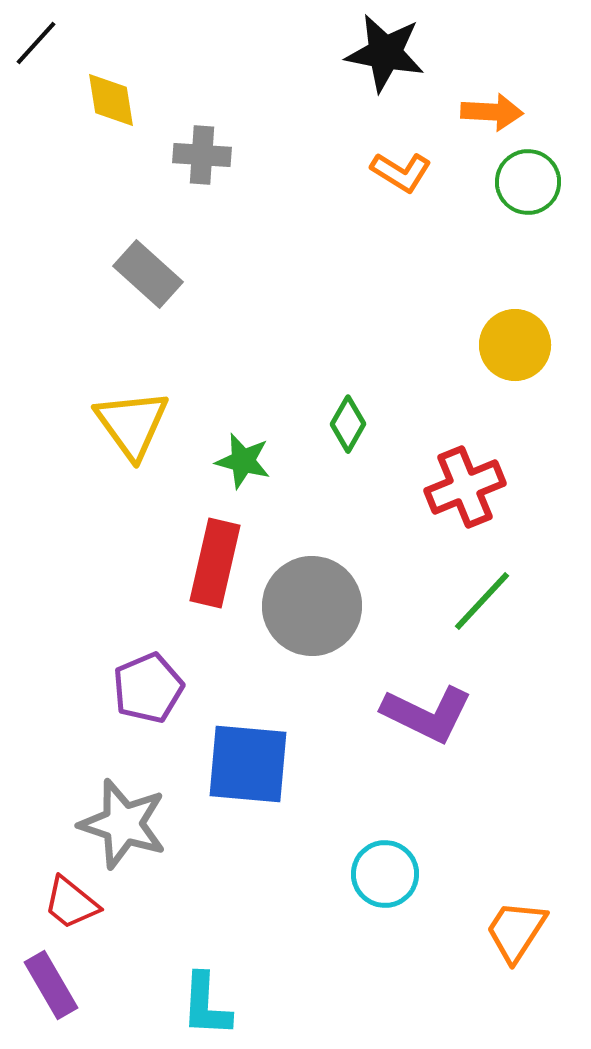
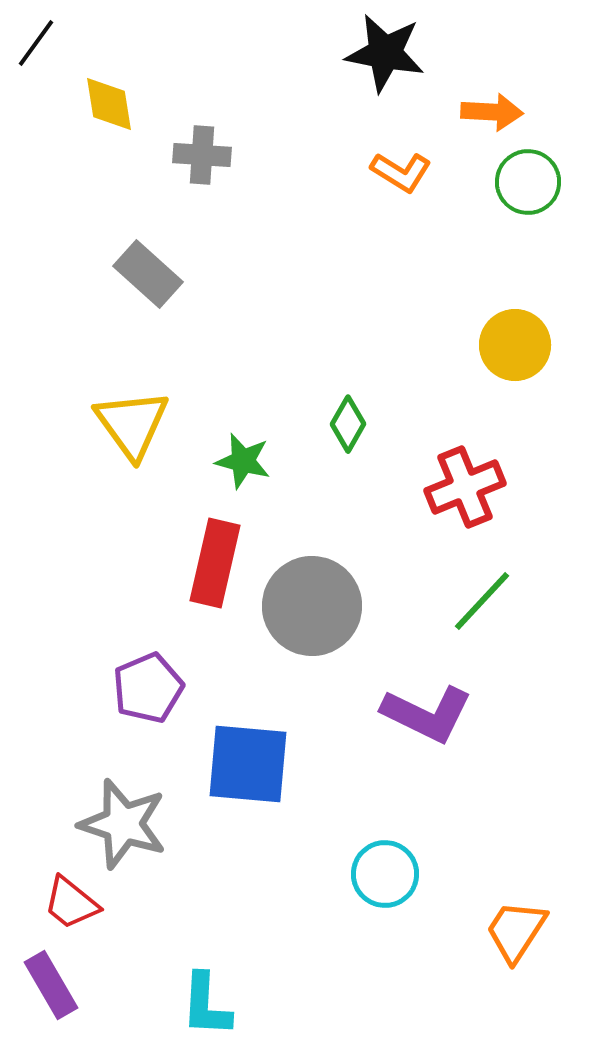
black line: rotated 6 degrees counterclockwise
yellow diamond: moved 2 px left, 4 px down
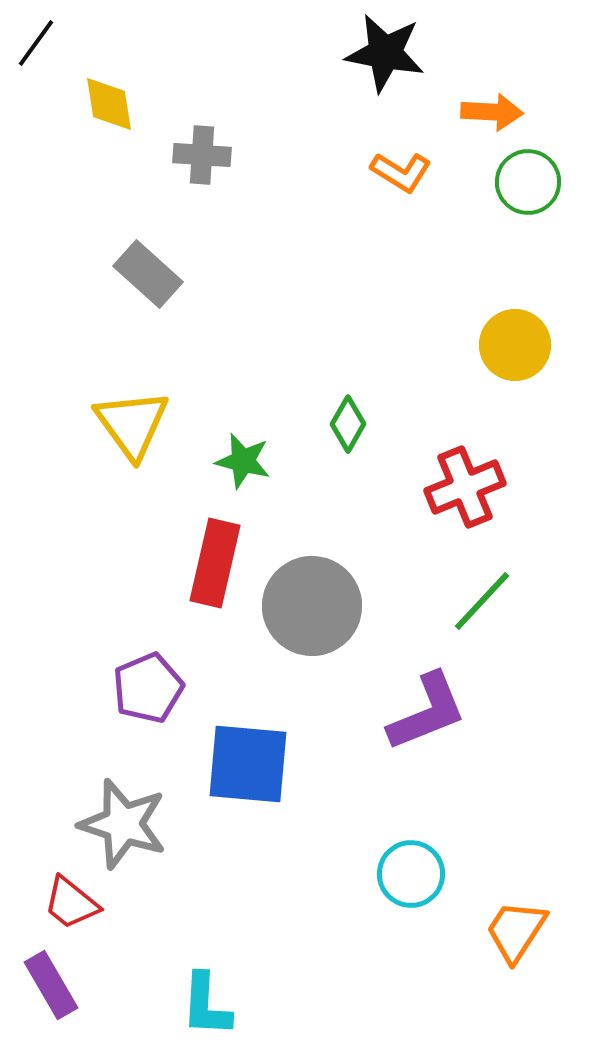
purple L-shape: moved 2 px up; rotated 48 degrees counterclockwise
cyan circle: moved 26 px right
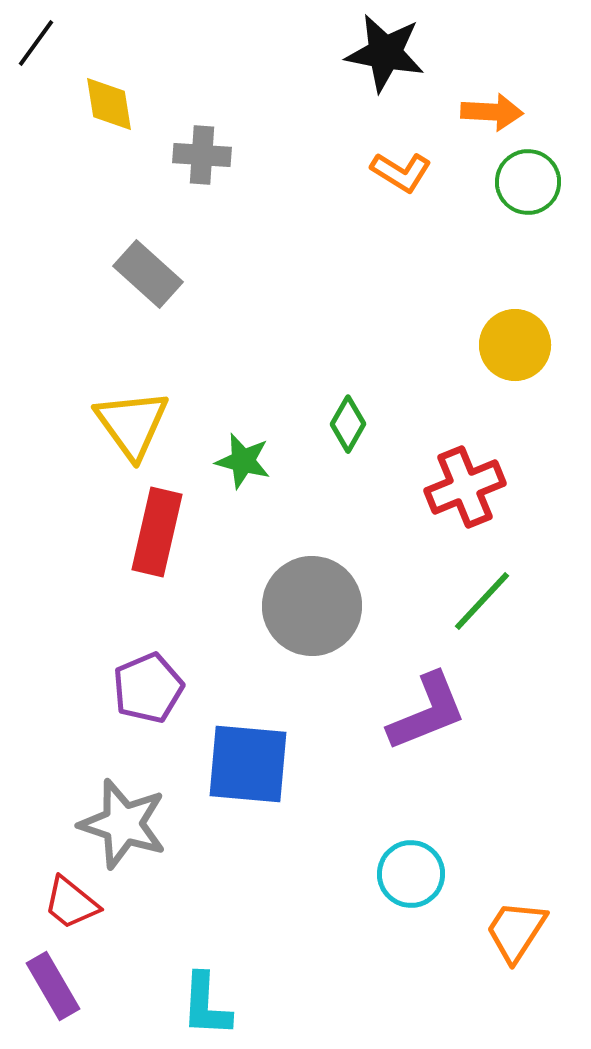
red rectangle: moved 58 px left, 31 px up
purple rectangle: moved 2 px right, 1 px down
